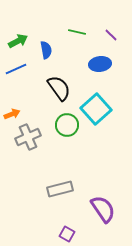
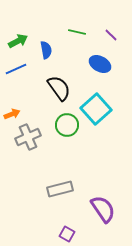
blue ellipse: rotated 35 degrees clockwise
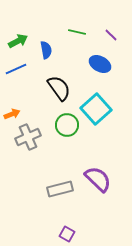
purple semicircle: moved 5 px left, 30 px up; rotated 12 degrees counterclockwise
